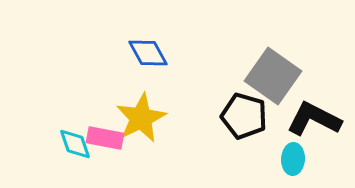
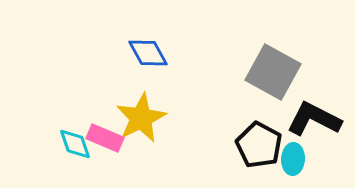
gray square: moved 4 px up; rotated 6 degrees counterclockwise
black pentagon: moved 15 px right, 29 px down; rotated 12 degrees clockwise
pink rectangle: rotated 12 degrees clockwise
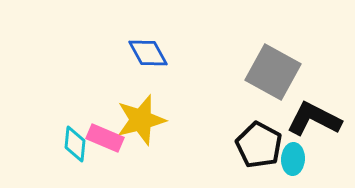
yellow star: moved 2 px down; rotated 12 degrees clockwise
cyan diamond: rotated 24 degrees clockwise
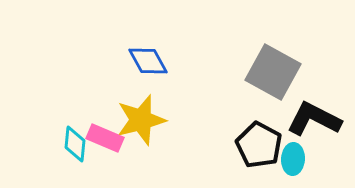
blue diamond: moved 8 px down
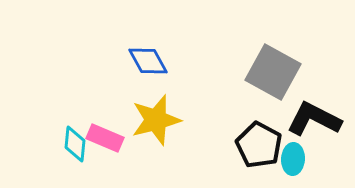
yellow star: moved 15 px right
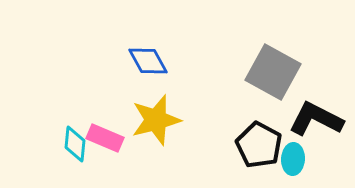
black L-shape: moved 2 px right
